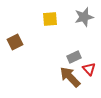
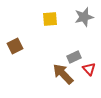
brown square: moved 4 px down
brown arrow: moved 7 px left, 3 px up
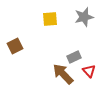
red triangle: moved 2 px down
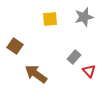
brown square: rotated 28 degrees counterclockwise
gray rectangle: rotated 24 degrees counterclockwise
brown arrow: moved 27 px left; rotated 10 degrees counterclockwise
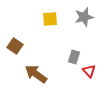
gray rectangle: rotated 24 degrees counterclockwise
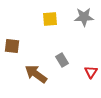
gray star: rotated 12 degrees clockwise
brown square: moved 3 px left; rotated 28 degrees counterclockwise
gray rectangle: moved 12 px left, 3 px down; rotated 48 degrees counterclockwise
red triangle: moved 2 px right, 1 px down; rotated 16 degrees clockwise
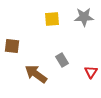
yellow square: moved 2 px right
